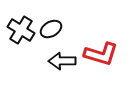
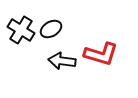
black arrow: rotated 8 degrees clockwise
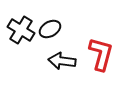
black ellipse: moved 1 px left
red L-shape: rotated 92 degrees counterclockwise
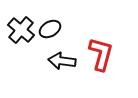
black cross: rotated 8 degrees clockwise
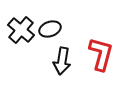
black ellipse: rotated 10 degrees clockwise
black arrow: rotated 88 degrees counterclockwise
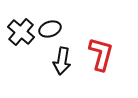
black cross: moved 2 px down
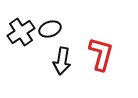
black cross: rotated 16 degrees clockwise
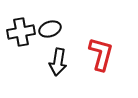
black cross: rotated 24 degrees clockwise
black arrow: moved 4 px left, 1 px down
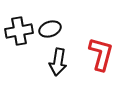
black cross: moved 2 px left, 1 px up
